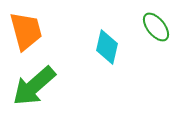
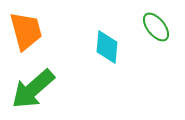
cyan diamond: rotated 8 degrees counterclockwise
green arrow: moved 1 px left, 3 px down
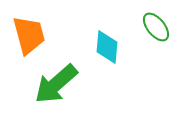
orange trapezoid: moved 3 px right, 4 px down
green arrow: moved 23 px right, 5 px up
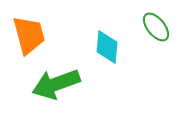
green arrow: rotated 21 degrees clockwise
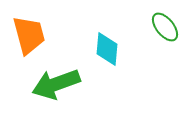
green ellipse: moved 9 px right
cyan diamond: moved 2 px down
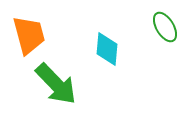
green ellipse: rotated 8 degrees clockwise
green arrow: rotated 114 degrees counterclockwise
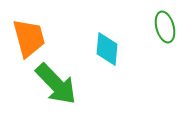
green ellipse: rotated 16 degrees clockwise
orange trapezoid: moved 3 px down
